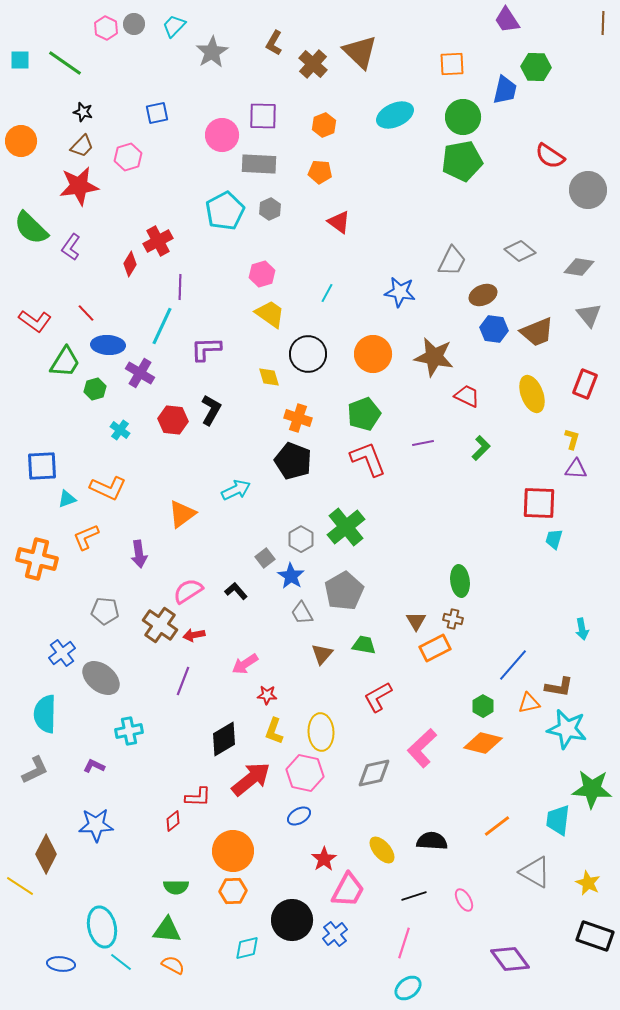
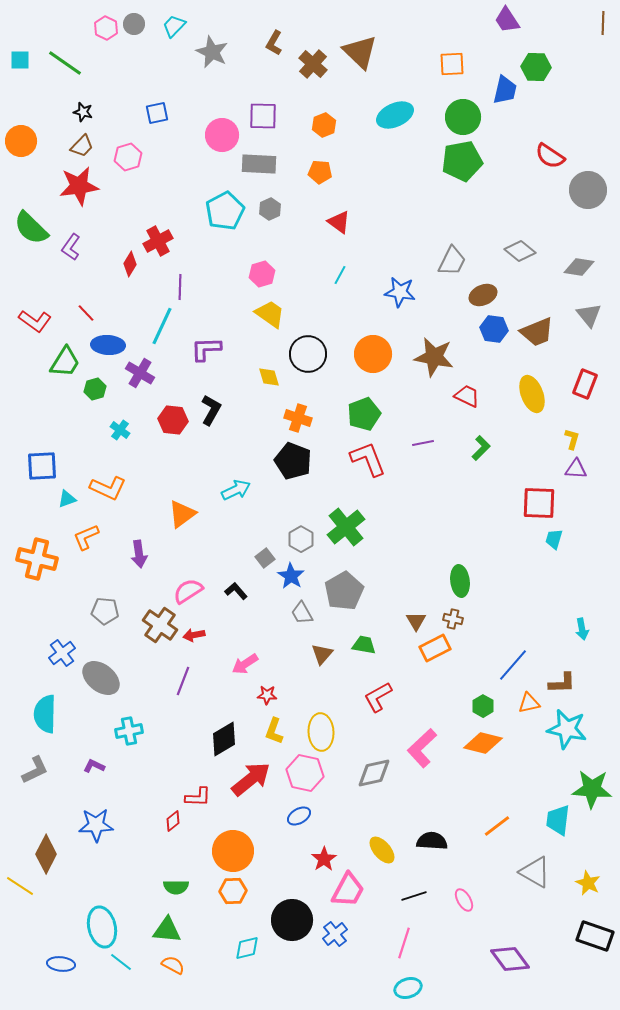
gray star at (212, 52): rotated 16 degrees counterclockwise
cyan line at (327, 293): moved 13 px right, 18 px up
brown L-shape at (559, 687): moved 3 px right, 4 px up; rotated 12 degrees counterclockwise
cyan ellipse at (408, 988): rotated 20 degrees clockwise
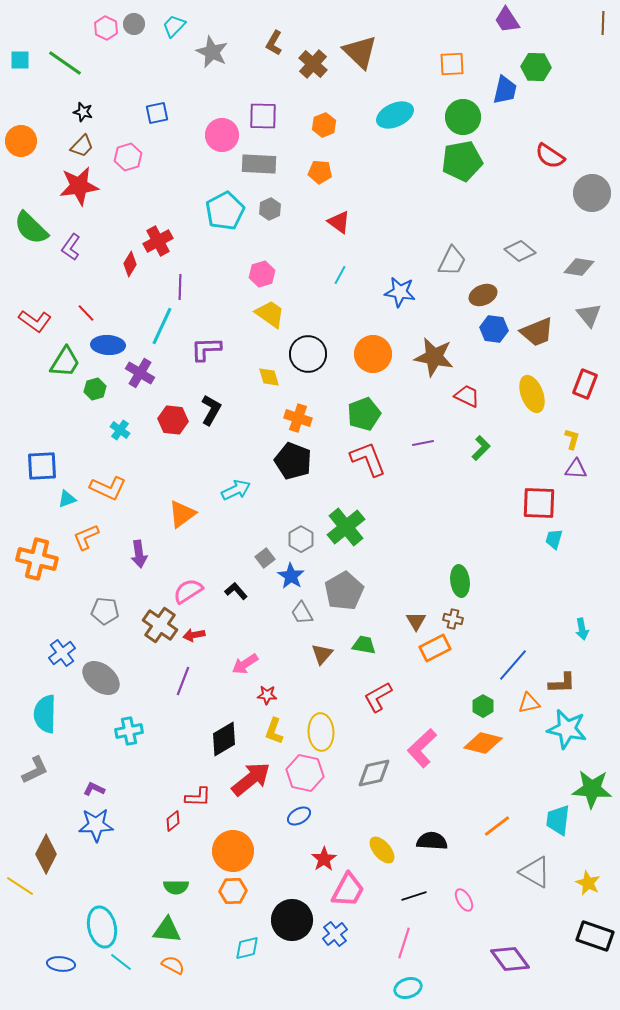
gray circle at (588, 190): moved 4 px right, 3 px down
purple L-shape at (94, 766): moved 23 px down
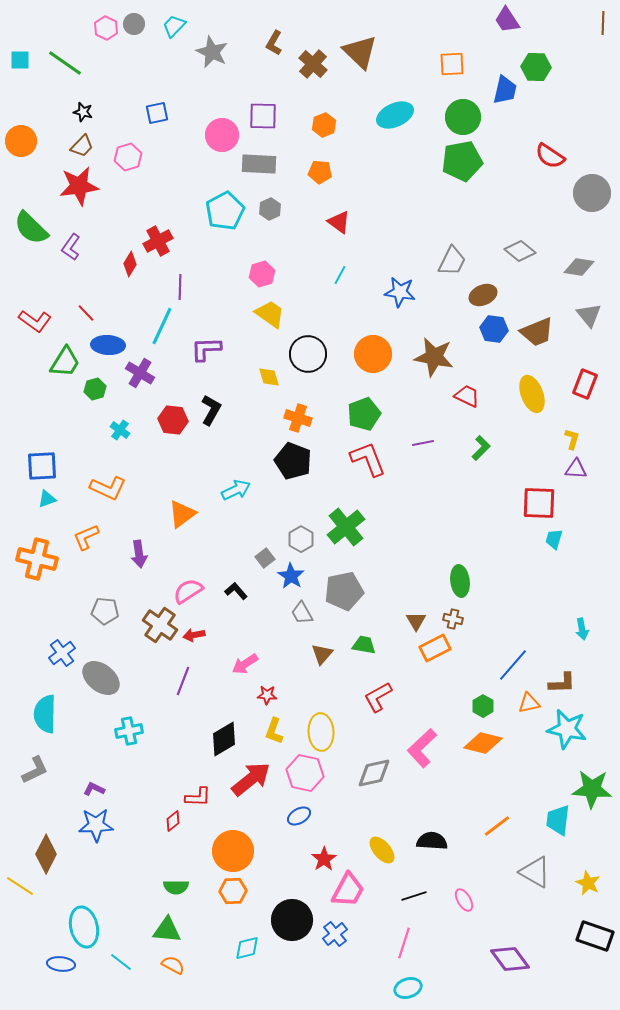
cyan triangle at (67, 499): moved 20 px left
gray pentagon at (344, 591): rotated 18 degrees clockwise
cyan ellipse at (102, 927): moved 18 px left
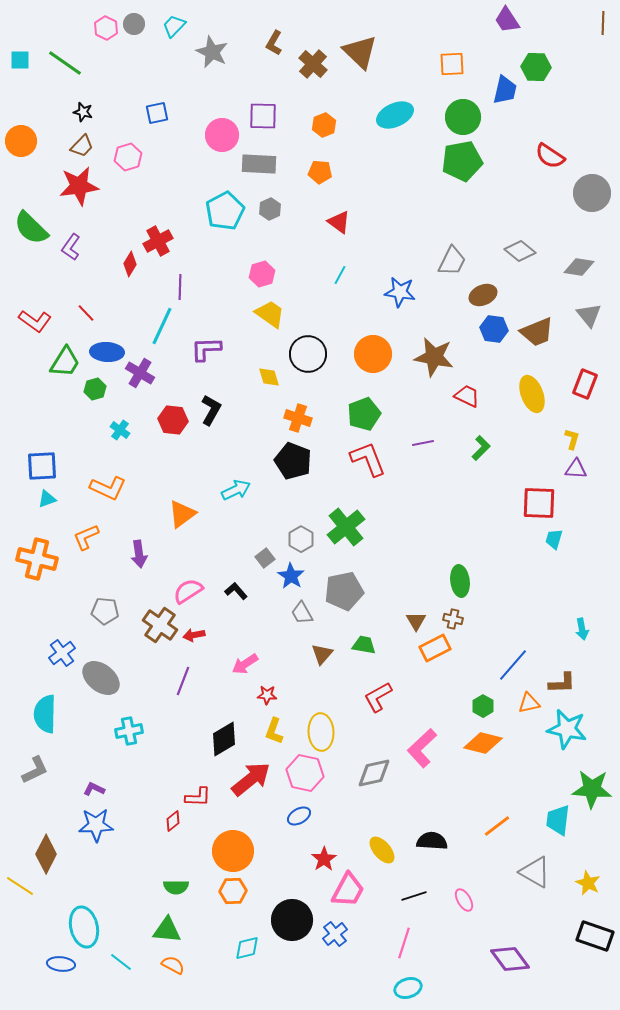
blue ellipse at (108, 345): moved 1 px left, 7 px down
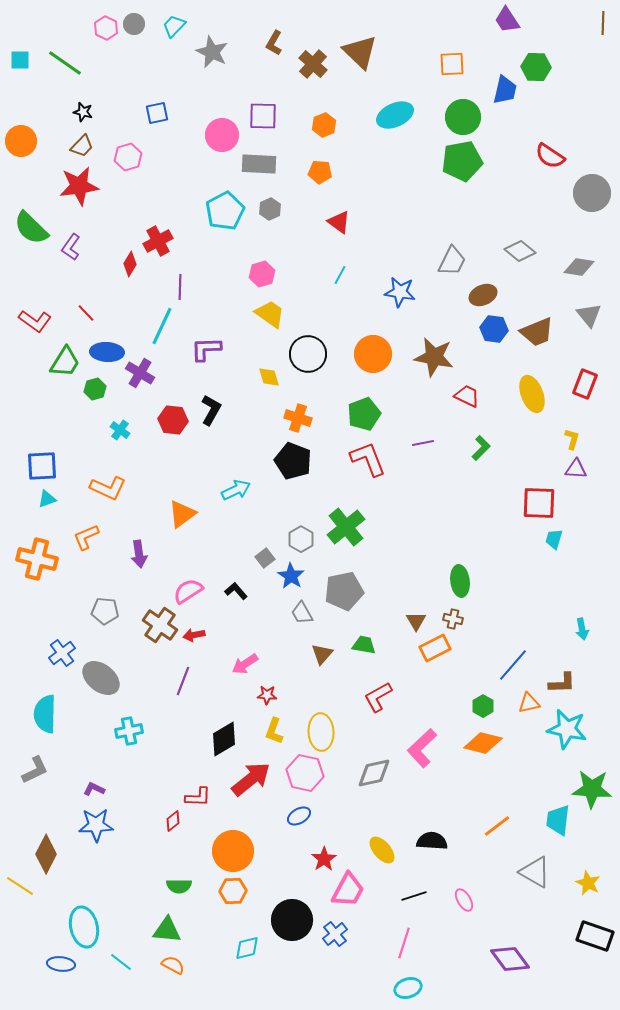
green semicircle at (176, 887): moved 3 px right, 1 px up
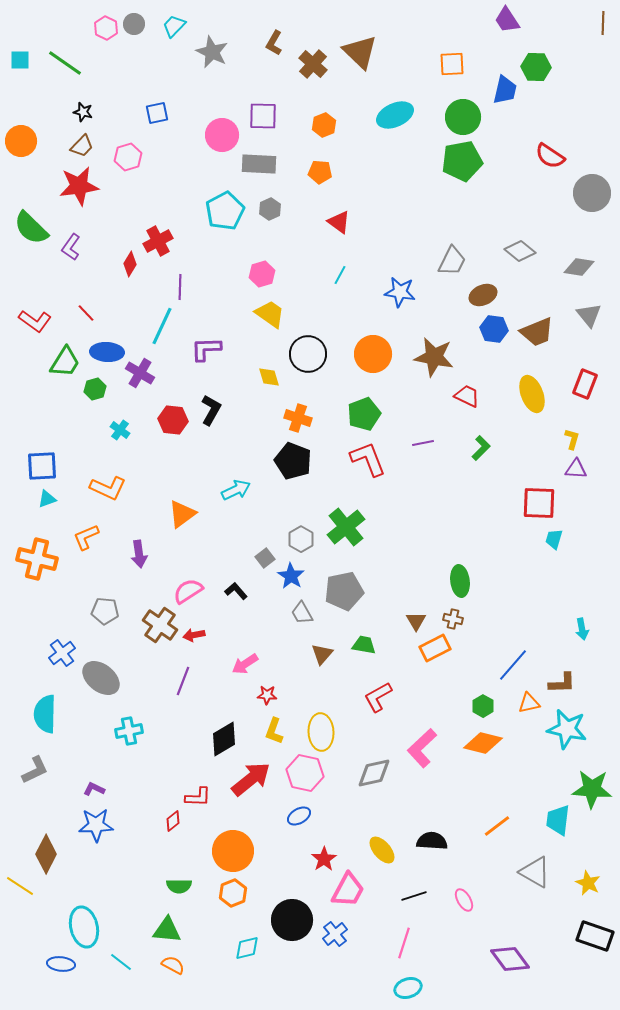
orange hexagon at (233, 891): moved 2 px down; rotated 20 degrees counterclockwise
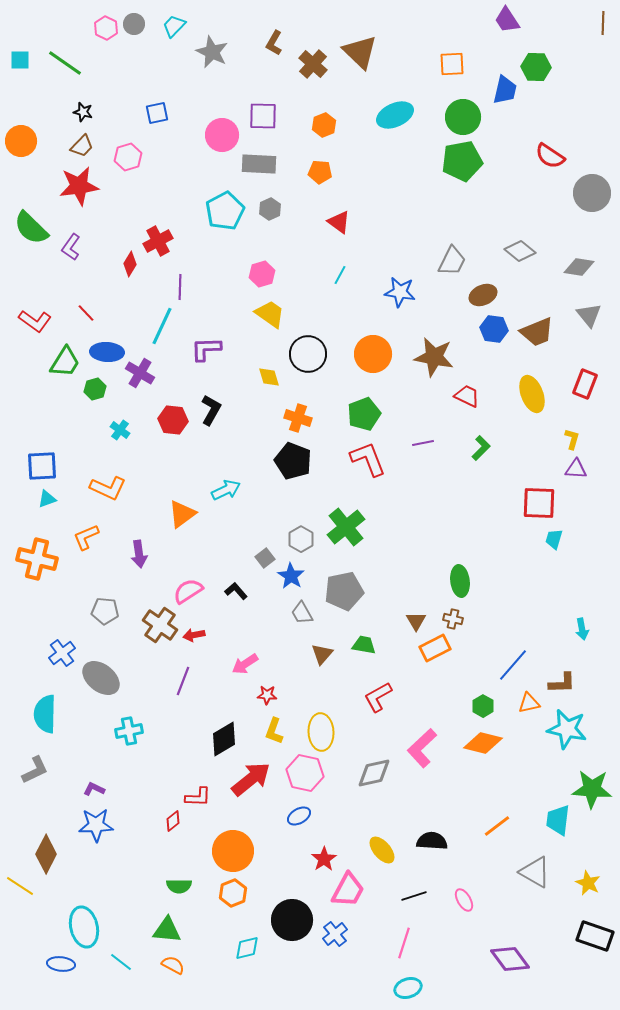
cyan arrow at (236, 490): moved 10 px left
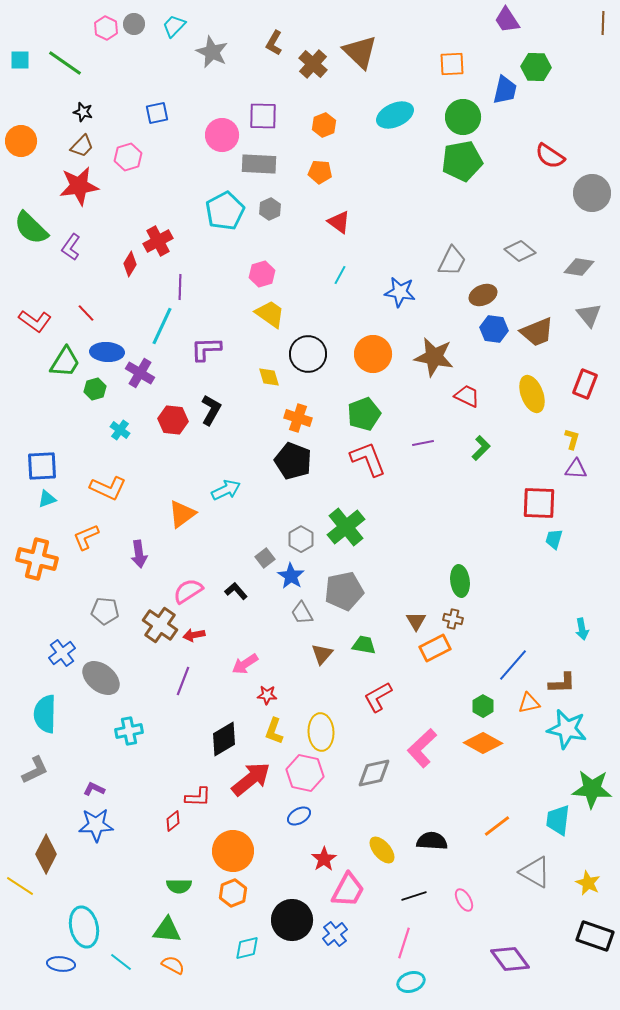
orange diamond at (483, 743): rotated 15 degrees clockwise
cyan ellipse at (408, 988): moved 3 px right, 6 px up
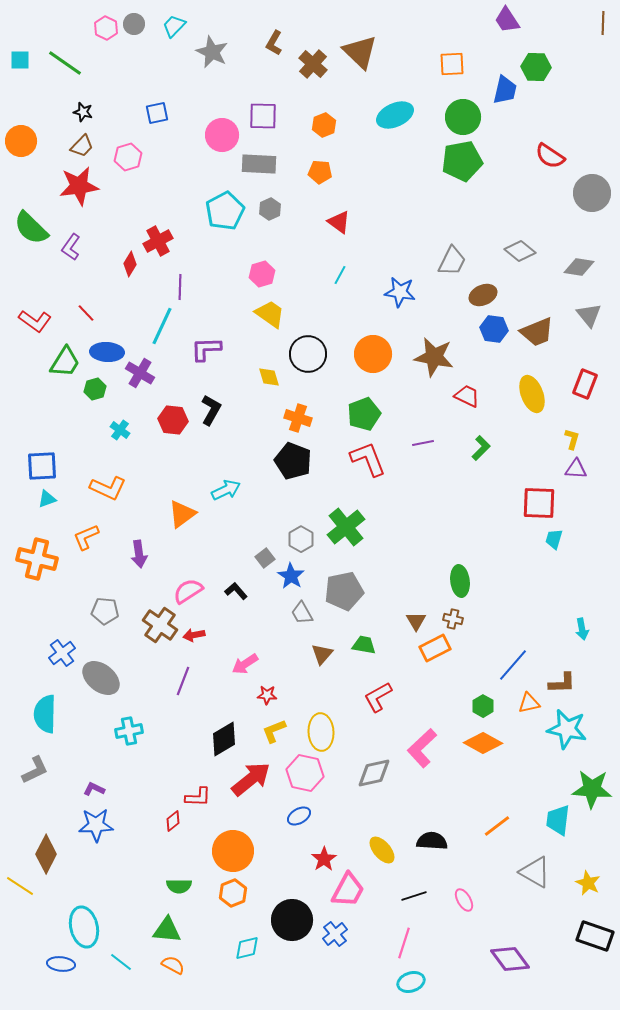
yellow L-shape at (274, 731): rotated 48 degrees clockwise
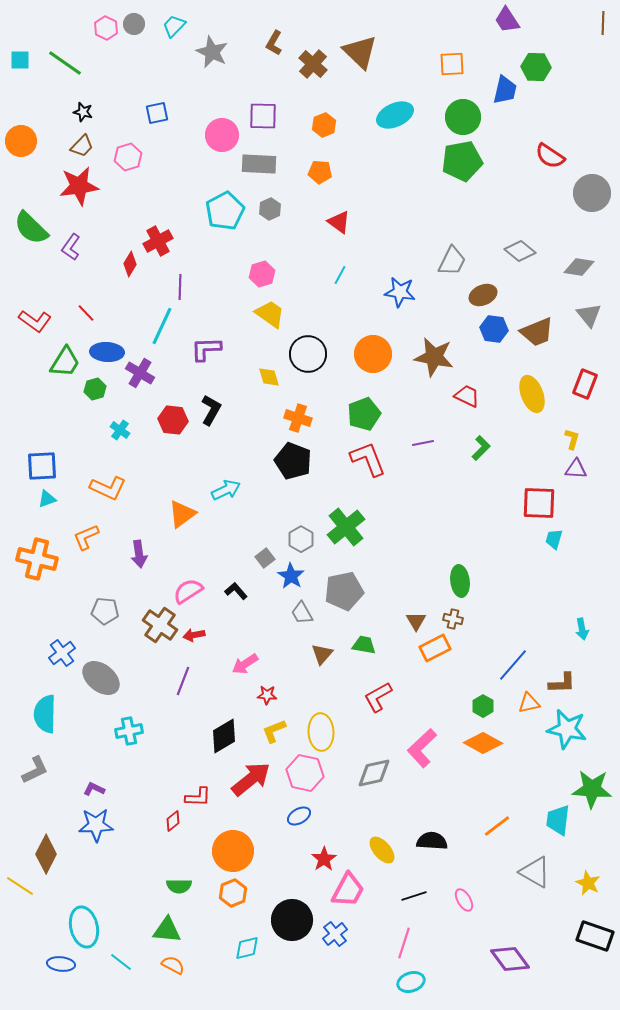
black diamond at (224, 739): moved 3 px up
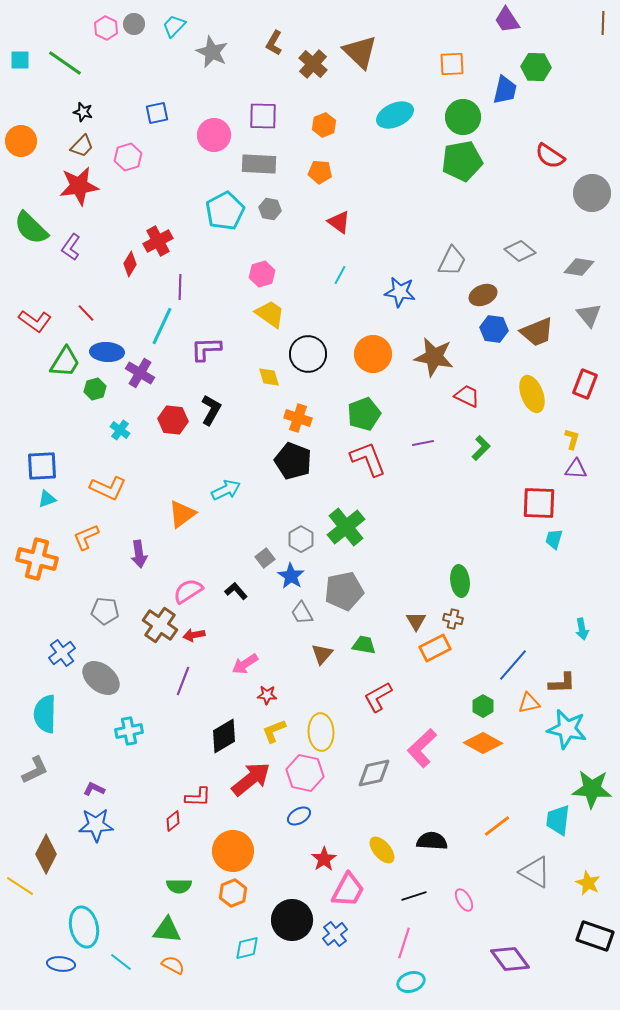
pink circle at (222, 135): moved 8 px left
gray hexagon at (270, 209): rotated 25 degrees counterclockwise
